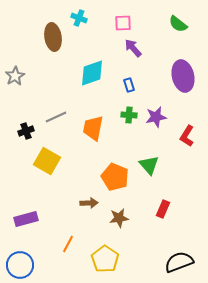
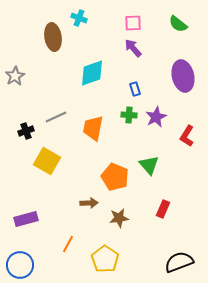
pink square: moved 10 px right
blue rectangle: moved 6 px right, 4 px down
purple star: rotated 15 degrees counterclockwise
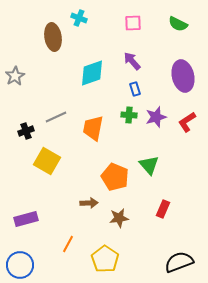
green semicircle: rotated 12 degrees counterclockwise
purple arrow: moved 1 px left, 13 px down
purple star: rotated 10 degrees clockwise
red L-shape: moved 14 px up; rotated 25 degrees clockwise
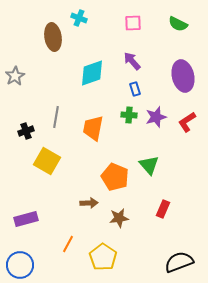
gray line: rotated 55 degrees counterclockwise
yellow pentagon: moved 2 px left, 2 px up
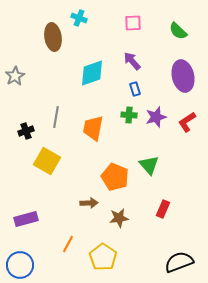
green semicircle: moved 7 px down; rotated 18 degrees clockwise
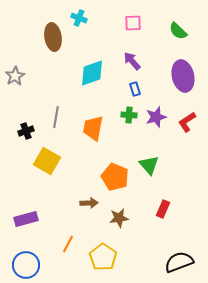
blue circle: moved 6 px right
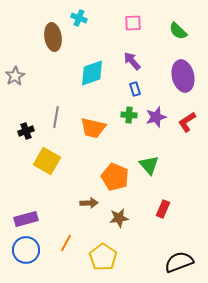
orange trapezoid: rotated 88 degrees counterclockwise
orange line: moved 2 px left, 1 px up
blue circle: moved 15 px up
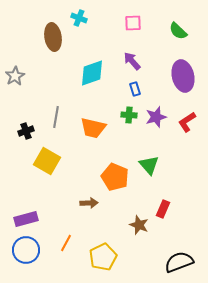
brown star: moved 20 px right, 7 px down; rotated 30 degrees clockwise
yellow pentagon: rotated 12 degrees clockwise
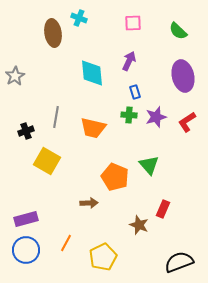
brown ellipse: moved 4 px up
purple arrow: moved 3 px left; rotated 66 degrees clockwise
cyan diamond: rotated 76 degrees counterclockwise
blue rectangle: moved 3 px down
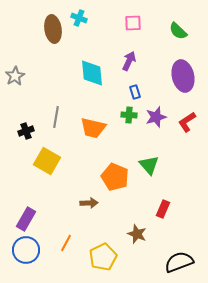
brown ellipse: moved 4 px up
purple rectangle: rotated 45 degrees counterclockwise
brown star: moved 2 px left, 9 px down
